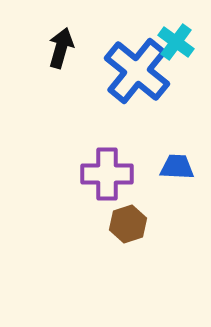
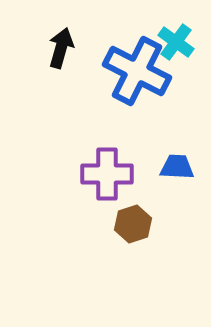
blue cross: rotated 12 degrees counterclockwise
brown hexagon: moved 5 px right
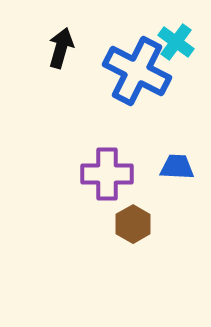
brown hexagon: rotated 12 degrees counterclockwise
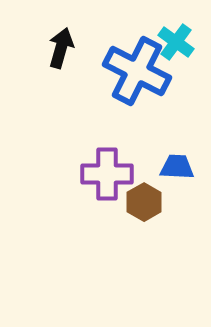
brown hexagon: moved 11 px right, 22 px up
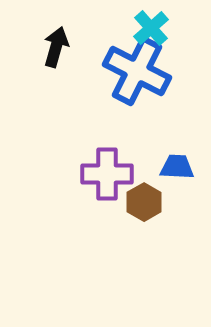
cyan cross: moved 25 px left, 14 px up; rotated 12 degrees clockwise
black arrow: moved 5 px left, 1 px up
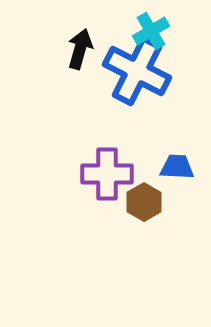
cyan cross: moved 3 px down; rotated 12 degrees clockwise
black arrow: moved 24 px right, 2 px down
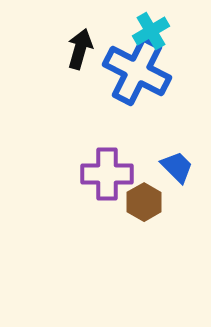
blue trapezoid: rotated 42 degrees clockwise
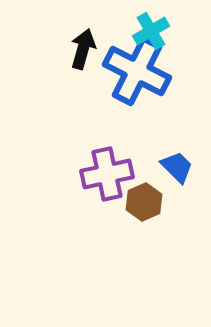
black arrow: moved 3 px right
purple cross: rotated 12 degrees counterclockwise
brown hexagon: rotated 6 degrees clockwise
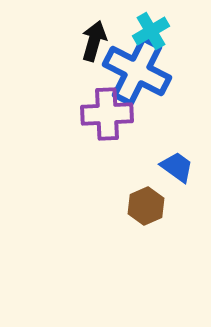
black arrow: moved 11 px right, 8 px up
blue trapezoid: rotated 9 degrees counterclockwise
purple cross: moved 60 px up; rotated 9 degrees clockwise
brown hexagon: moved 2 px right, 4 px down
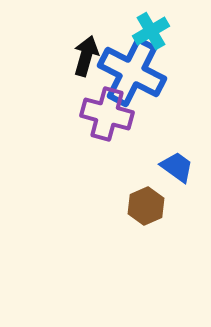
black arrow: moved 8 px left, 15 px down
blue cross: moved 5 px left, 1 px down
purple cross: rotated 18 degrees clockwise
